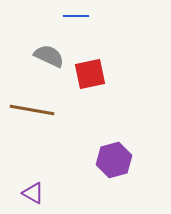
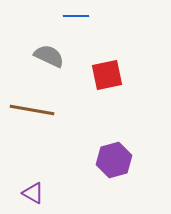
red square: moved 17 px right, 1 px down
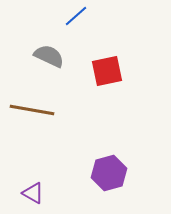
blue line: rotated 40 degrees counterclockwise
red square: moved 4 px up
purple hexagon: moved 5 px left, 13 px down
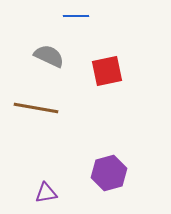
blue line: rotated 40 degrees clockwise
brown line: moved 4 px right, 2 px up
purple triangle: moved 13 px right; rotated 40 degrees counterclockwise
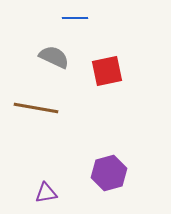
blue line: moved 1 px left, 2 px down
gray semicircle: moved 5 px right, 1 px down
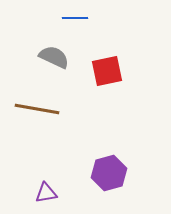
brown line: moved 1 px right, 1 px down
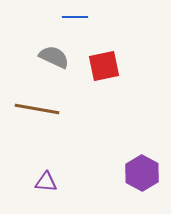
blue line: moved 1 px up
red square: moved 3 px left, 5 px up
purple hexagon: moved 33 px right; rotated 16 degrees counterclockwise
purple triangle: moved 11 px up; rotated 15 degrees clockwise
